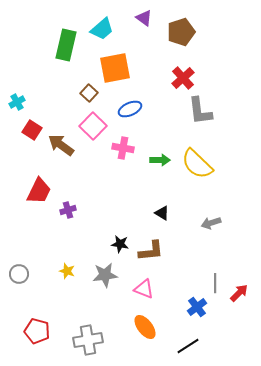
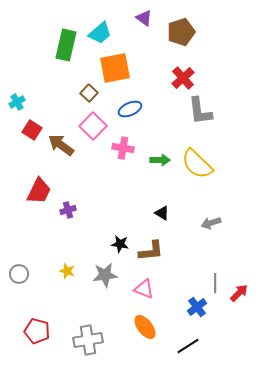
cyan trapezoid: moved 2 px left, 4 px down
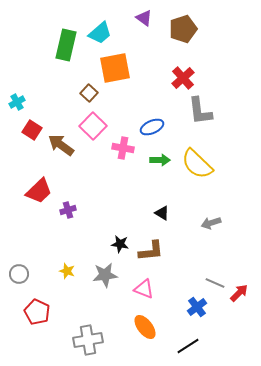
brown pentagon: moved 2 px right, 3 px up
blue ellipse: moved 22 px right, 18 px down
red trapezoid: rotated 20 degrees clockwise
gray line: rotated 66 degrees counterclockwise
red pentagon: moved 19 px up; rotated 10 degrees clockwise
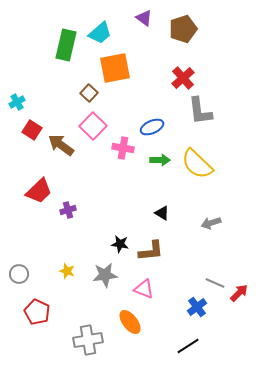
orange ellipse: moved 15 px left, 5 px up
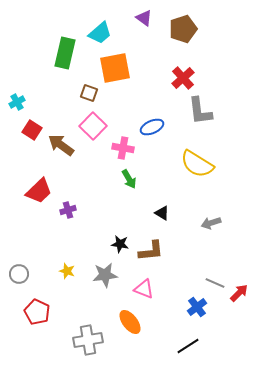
green rectangle: moved 1 px left, 8 px down
brown square: rotated 24 degrees counterclockwise
green arrow: moved 31 px left, 19 px down; rotated 60 degrees clockwise
yellow semicircle: rotated 12 degrees counterclockwise
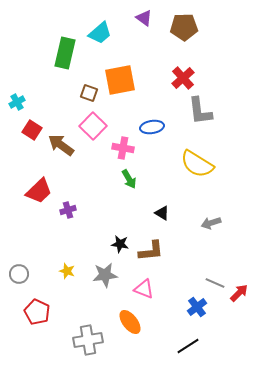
brown pentagon: moved 1 px right, 2 px up; rotated 16 degrees clockwise
orange square: moved 5 px right, 12 px down
blue ellipse: rotated 15 degrees clockwise
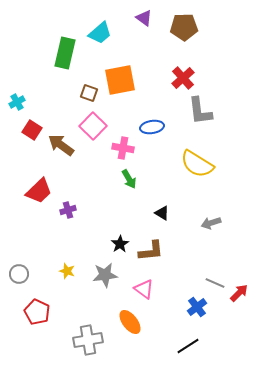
black star: rotated 30 degrees clockwise
pink triangle: rotated 15 degrees clockwise
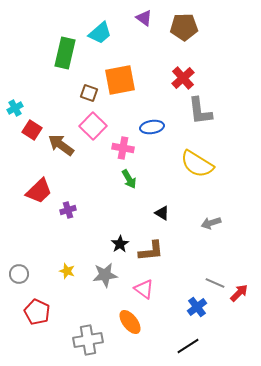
cyan cross: moved 2 px left, 6 px down
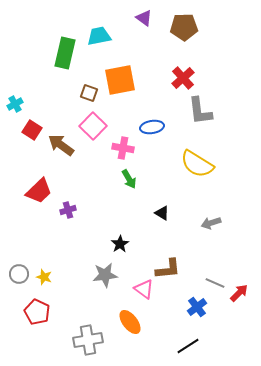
cyan trapezoid: moved 1 px left, 3 px down; rotated 150 degrees counterclockwise
cyan cross: moved 4 px up
brown L-shape: moved 17 px right, 18 px down
yellow star: moved 23 px left, 6 px down
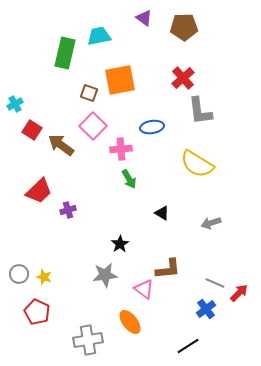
pink cross: moved 2 px left, 1 px down; rotated 15 degrees counterclockwise
blue cross: moved 9 px right, 2 px down
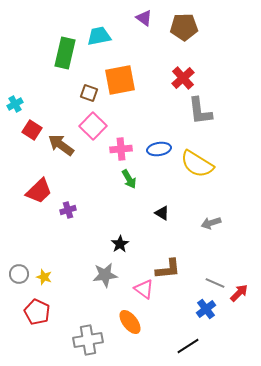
blue ellipse: moved 7 px right, 22 px down
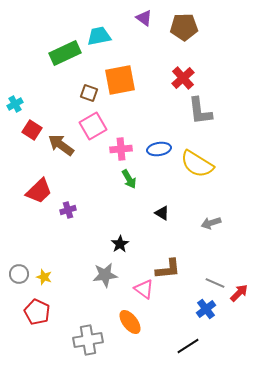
green rectangle: rotated 52 degrees clockwise
pink square: rotated 16 degrees clockwise
